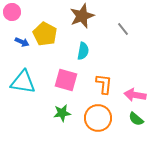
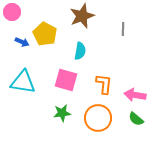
gray line: rotated 40 degrees clockwise
cyan semicircle: moved 3 px left
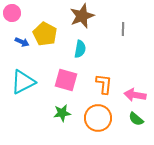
pink circle: moved 1 px down
cyan semicircle: moved 2 px up
cyan triangle: rotated 36 degrees counterclockwise
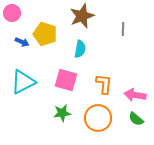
yellow pentagon: rotated 10 degrees counterclockwise
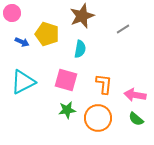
gray line: rotated 56 degrees clockwise
yellow pentagon: moved 2 px right
green star: moved 5 px right, 3 px up
